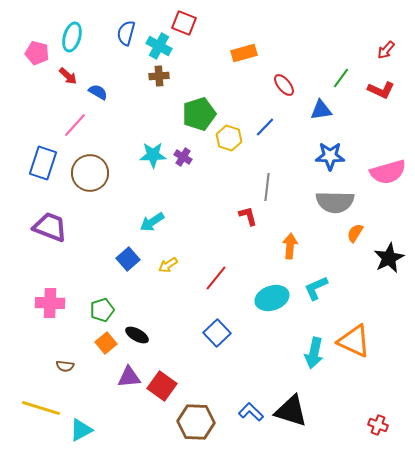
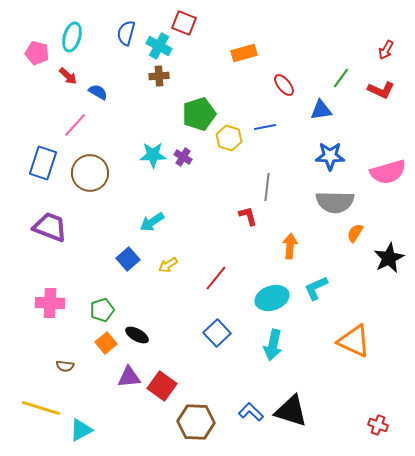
red arrow at (386, 50): rotated 12 degrees counterclockwise
blue line at (265, 127): rotated 35 degrees clockwise
cyan arrow at (314, 353): moved 41 px left, 8 px up
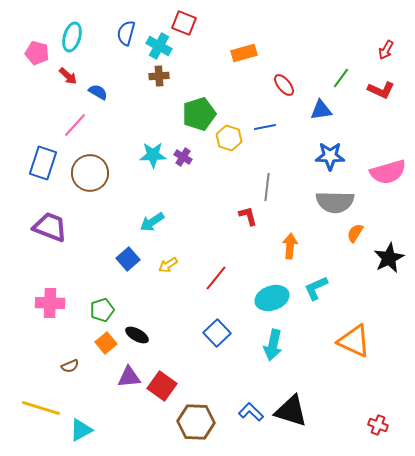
brown semicircle at (65, 366): moved 5 px right; rotated 30 degrees counterclockwise
